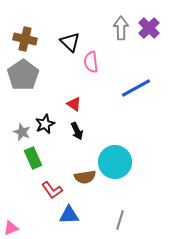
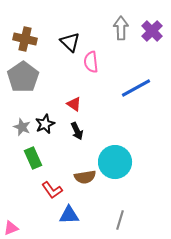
purple cross: moved 3 px right, 3 px down
gray pentagon: moved 2 px down
gray star: moved 5 px up
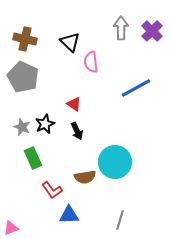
gray pentagon: rotated 12 degrees counterclockwise
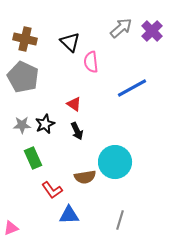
gray arrow: rotated 50 degrees clockwise
blue line: moved 4 px left
gray star: moved 2 px up; rotated 24 degrees counterclockwise
